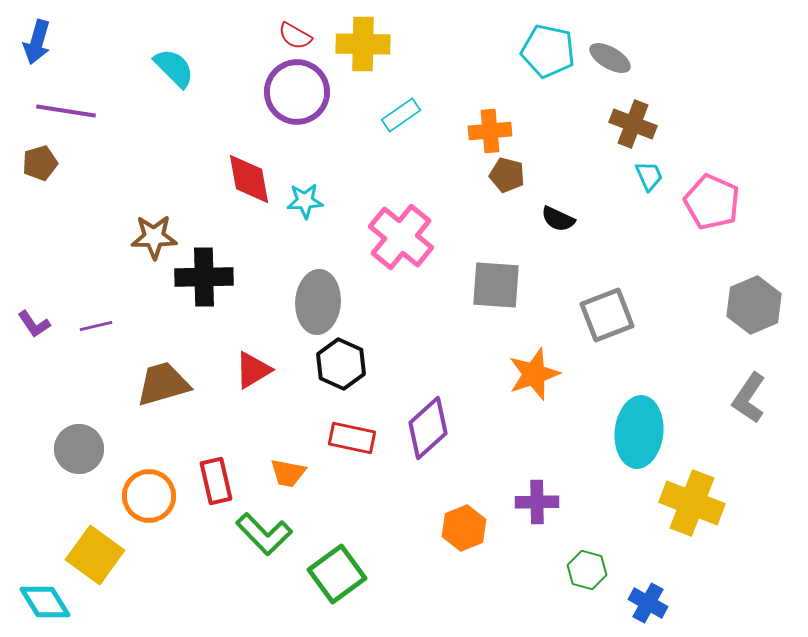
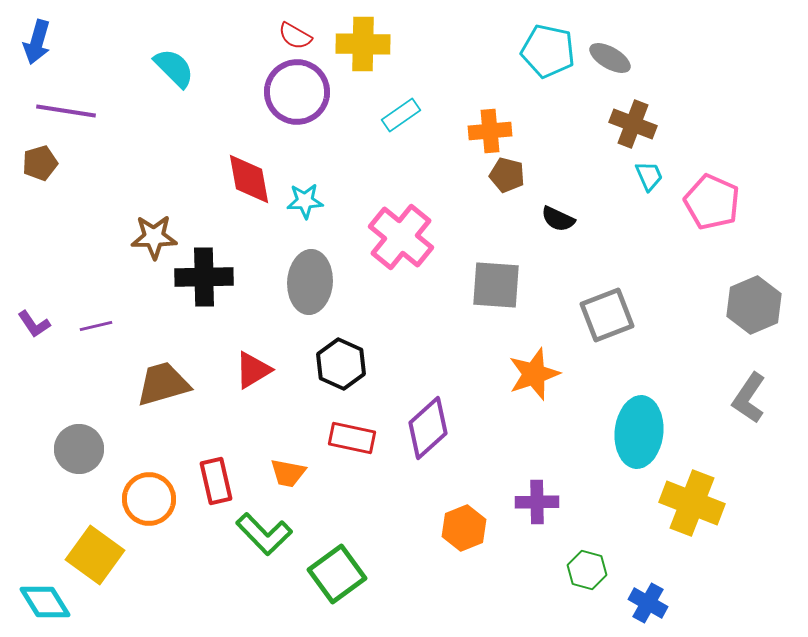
gray ellipse at (318, 302): moved 8 px left, 20 px up
orange circle at (149, 496): moved 3 px down
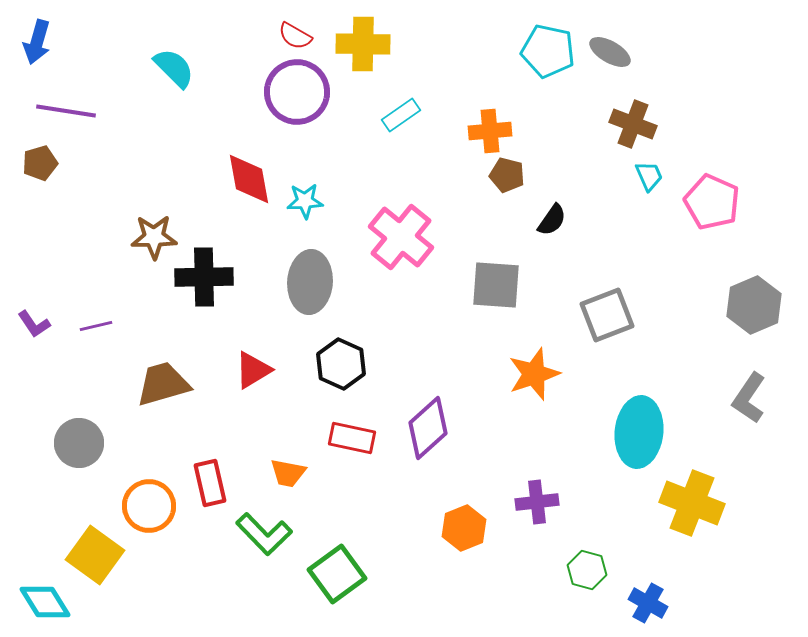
gray ellipse at (610, 58): moved 6 px up
black semicircle at (558, 219): moved 6 px left, 1 px down; rotated 80 degrees counterclockwise
gray circle at (79, 449): moved 6 px up
red rectangle at (216, 481): moved 6 px left, 2 px down
orange circle at (149, 499): moved 7 px down
purple cross at (537, 502): rotated 6 degrees counterclockwise
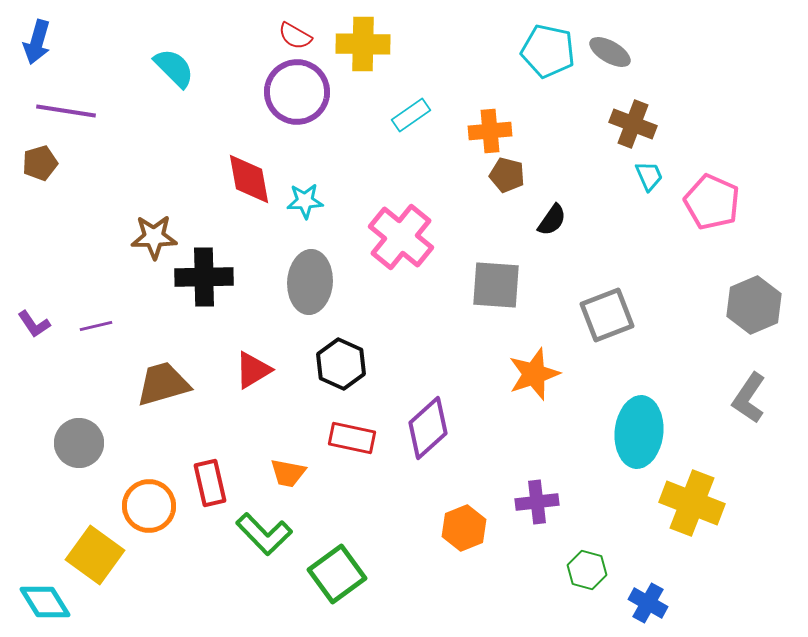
cyan rectangle at (401, 115): moved 10 px right
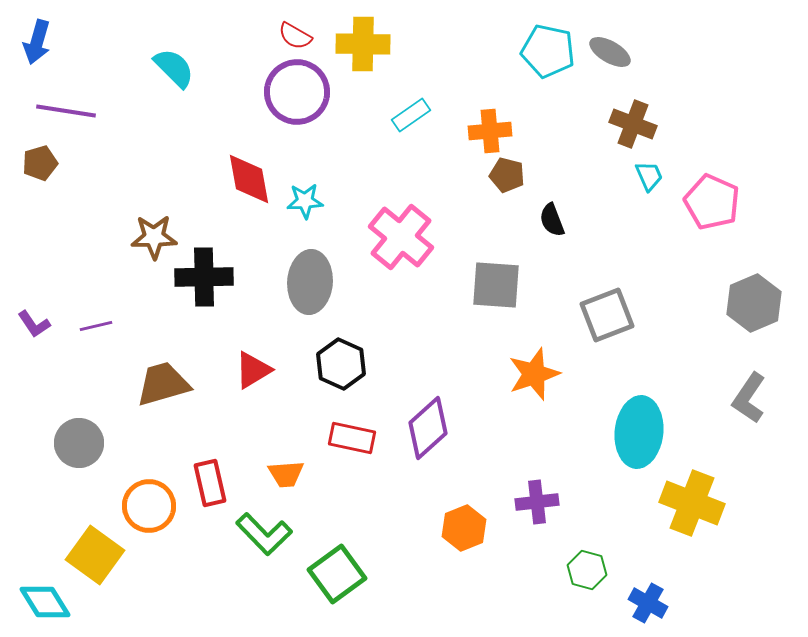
black semicircle at (552, 220): rotated 124 degrees clockwise
gray hexagon at (754, 305): moved 2 px up
orange trapezoid at (288, 473): moved 2 px left, 1 px down; rotated 15 degrees counterclockwise
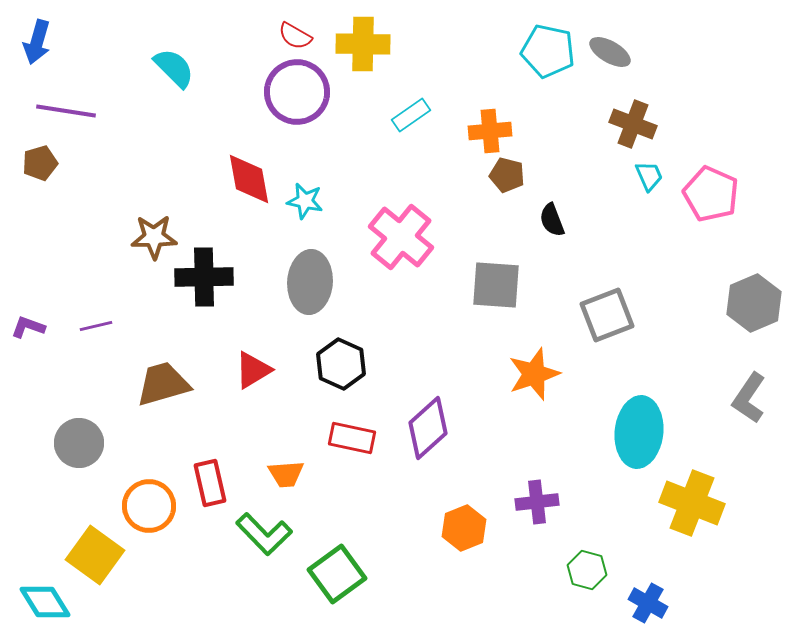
cyan star at (305, 201): rotated 15 degrees clockwise
pink pentagon at (712, 202): moved 1 px left, 8 px up
purple L-shape at (34, 324): moved 6 px left, 3 px down; rotated 144 degrees clockwise
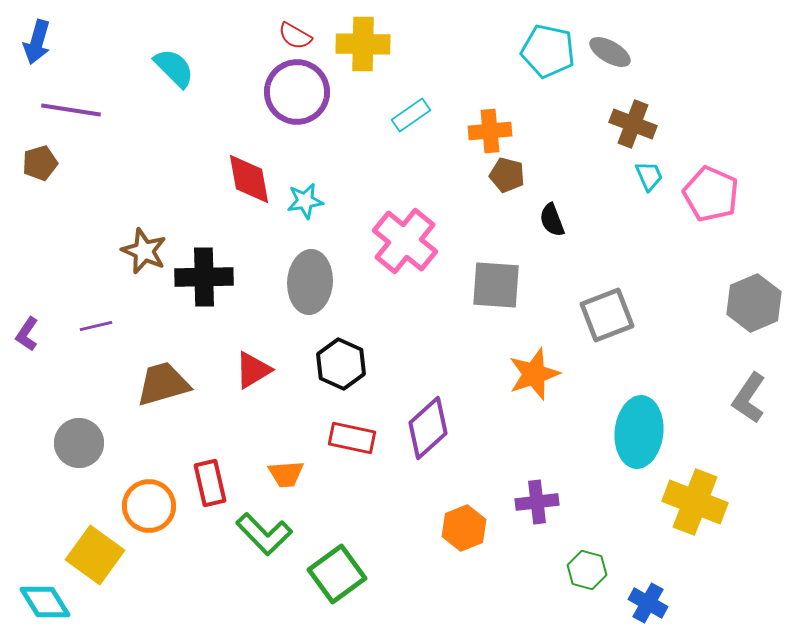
purple line at (66, 111): moved 5 px right, 1 px up
cyan star at (305, 201): rotated 21 degrees counterclockwise
brown star at (154, 237): moved 10 px left, 14 px down; rotated 24 degrees clockwise
pink cross at (401, 237): moved 4 px right, 4 px down
purple L-shape at (28, 327): moved 1 px left, 7 px down; rotated 76 degrees counterclockwise
yellow cross at (692, 503): moved 3 px right, 1 px up
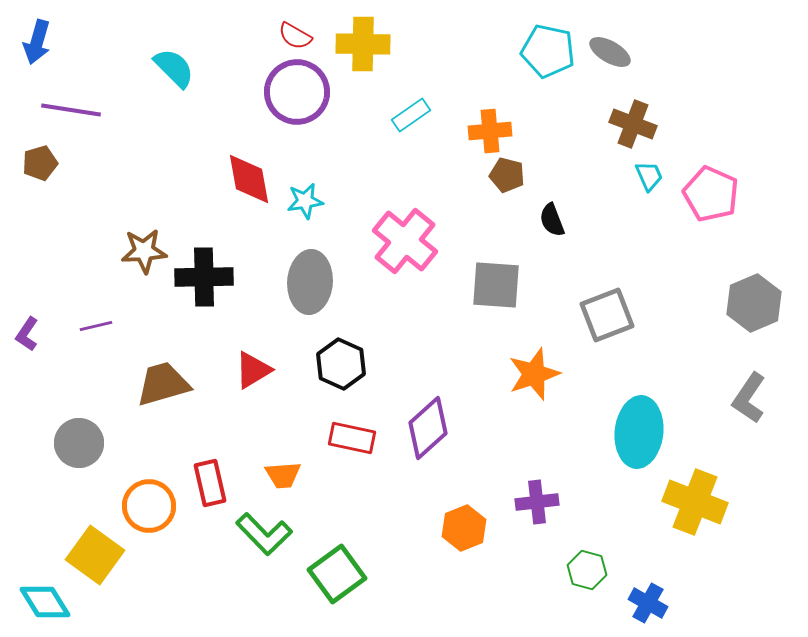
brown star at (144, 251): rotated 27 degrees counterclockwise
orange trapezoid at (286, 474): moved 3 px left, 1 px down
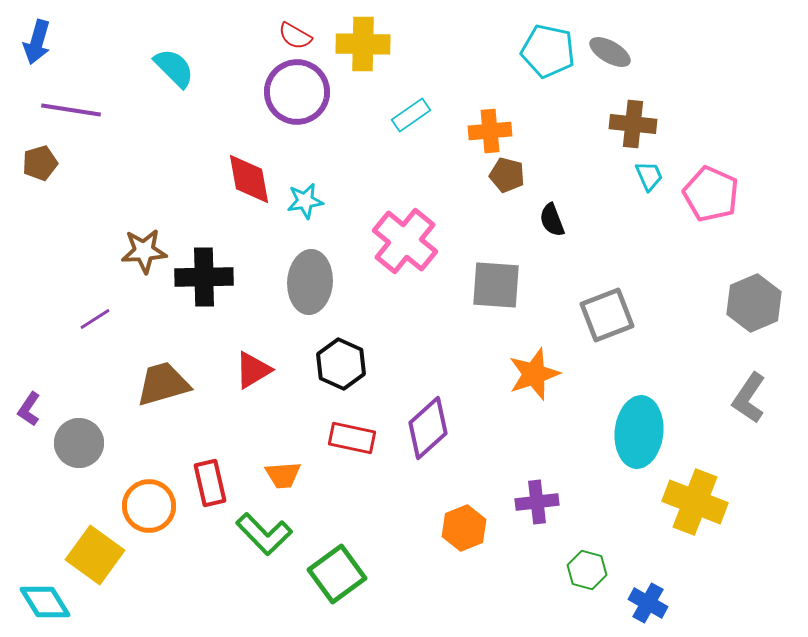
brown cross at (633, 124): rotated 15 degrees counterclockwise
purple line at (96, 326): moved 1 px left, 7 px up; rotated 20 degrees counterclockwise
purple L-shape at (27, 334): moved 2 px right, 75 px down
